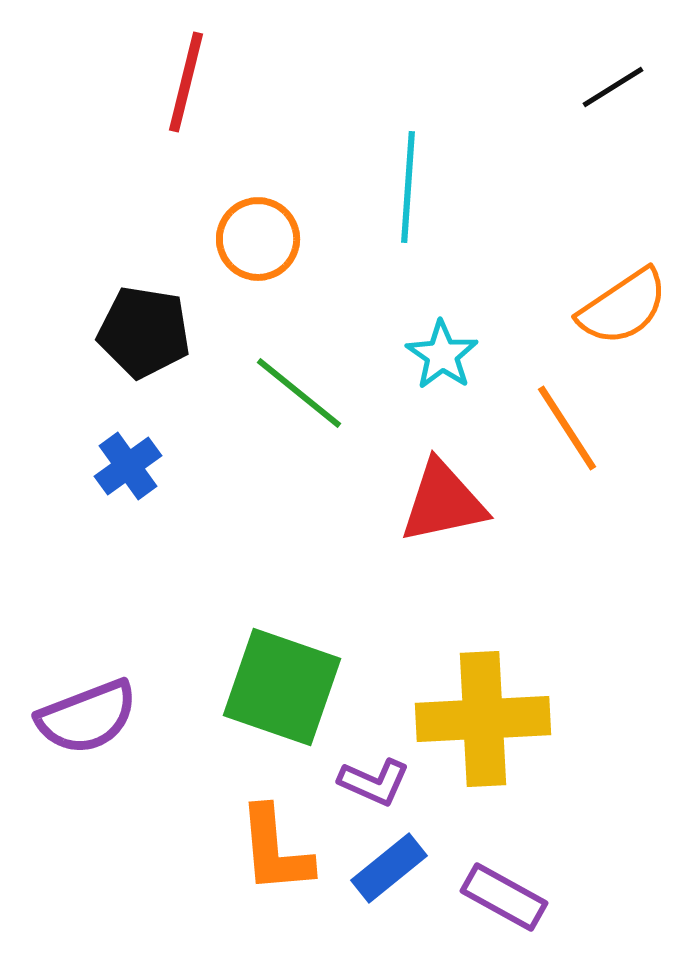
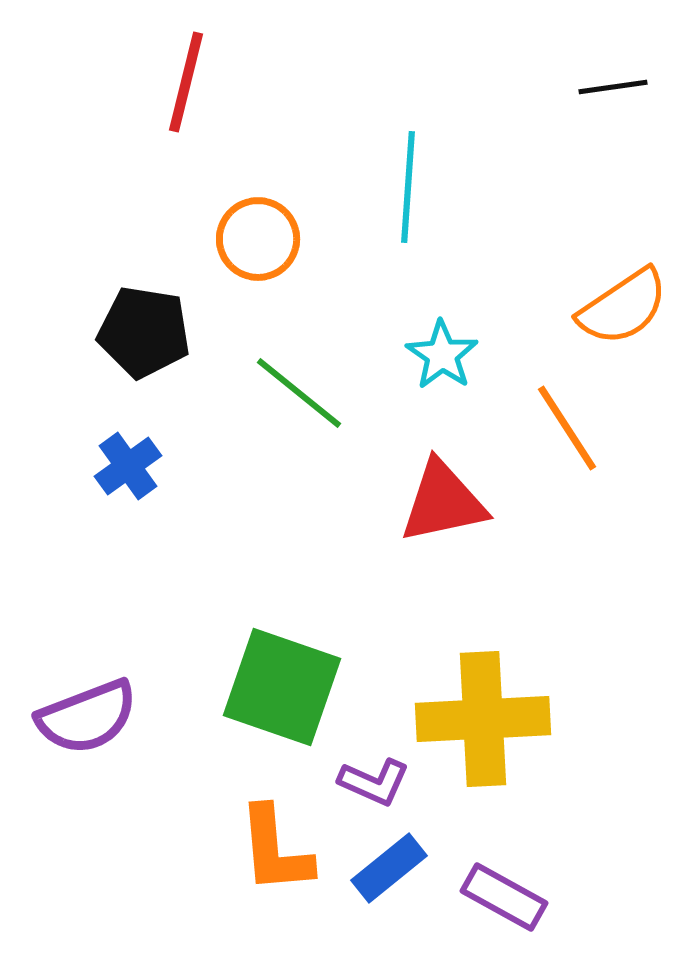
black line: rotated 24 degrees clockwise
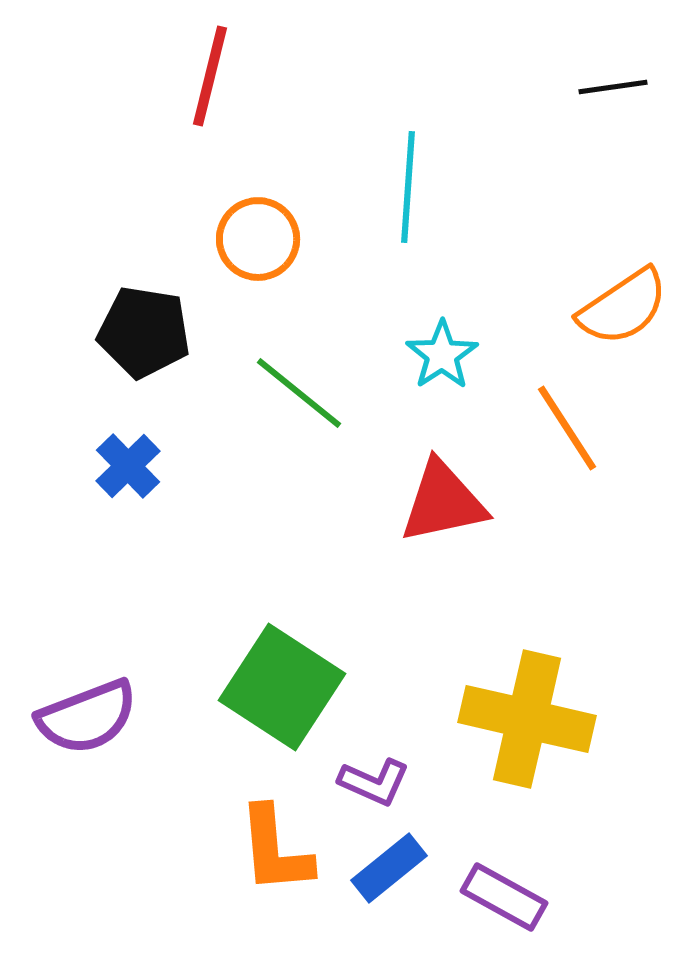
red line: moved 24 px right, 6 px up
cyan star: rotated 4 degrees clockwise
blue cross: rotated 8 degrees counterclockwise
green square: rotated 14 degrees clockwise
yellow cross: moved 44 px right; rotated 16 degrees clockwise
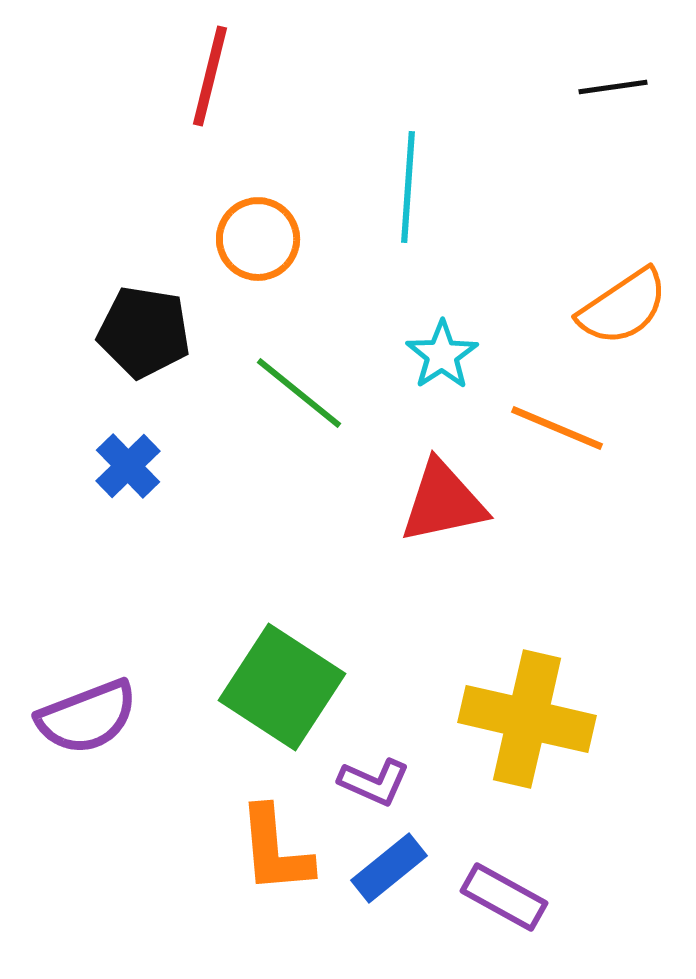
orange line: moved 10 px left; rotated 34 degrees counterclockwise
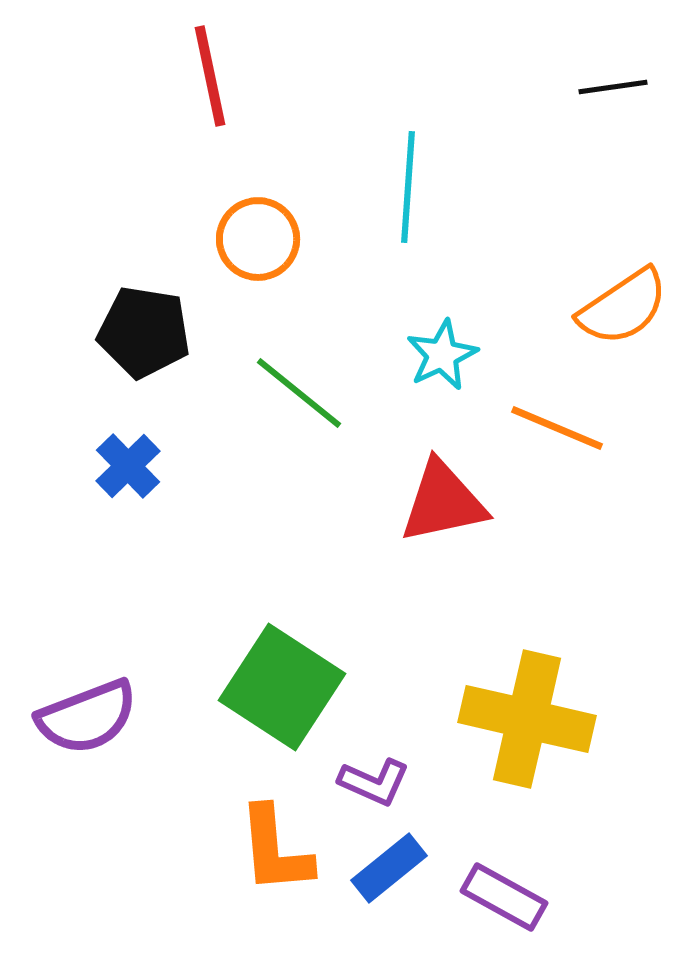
red line: rotated 26 degrees counterclockwise
cyan star: rotated 8 degrees clockwise
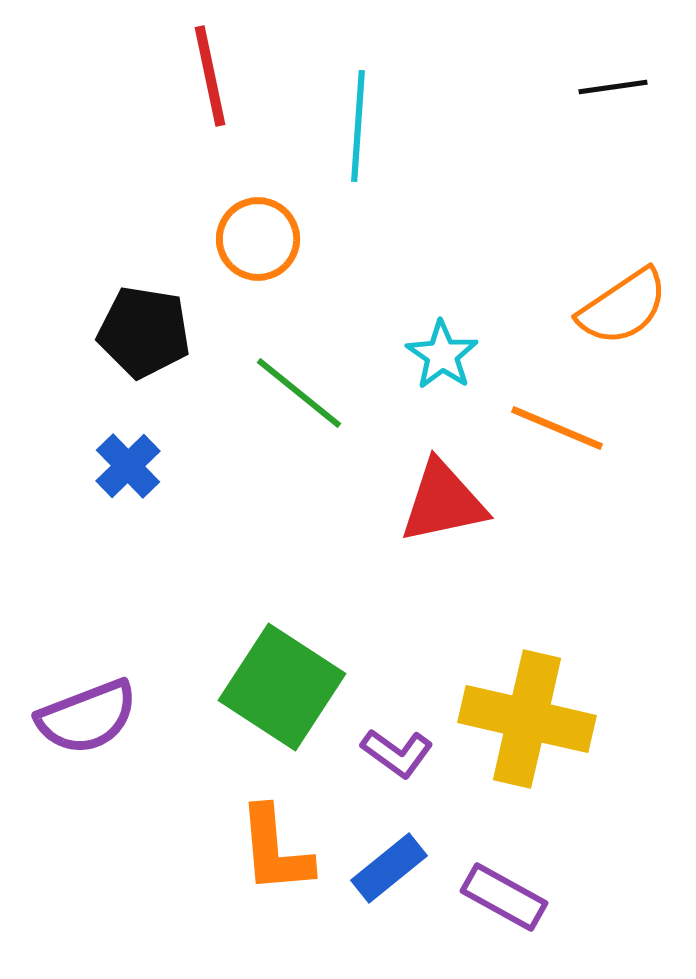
cyan line: moved 50 px left, 61 px up
cyan star: rotated 12 degrees counterclockwise
purple L-shape: moved 23 px right, 29 px up; rotated 12 degrees clockwise
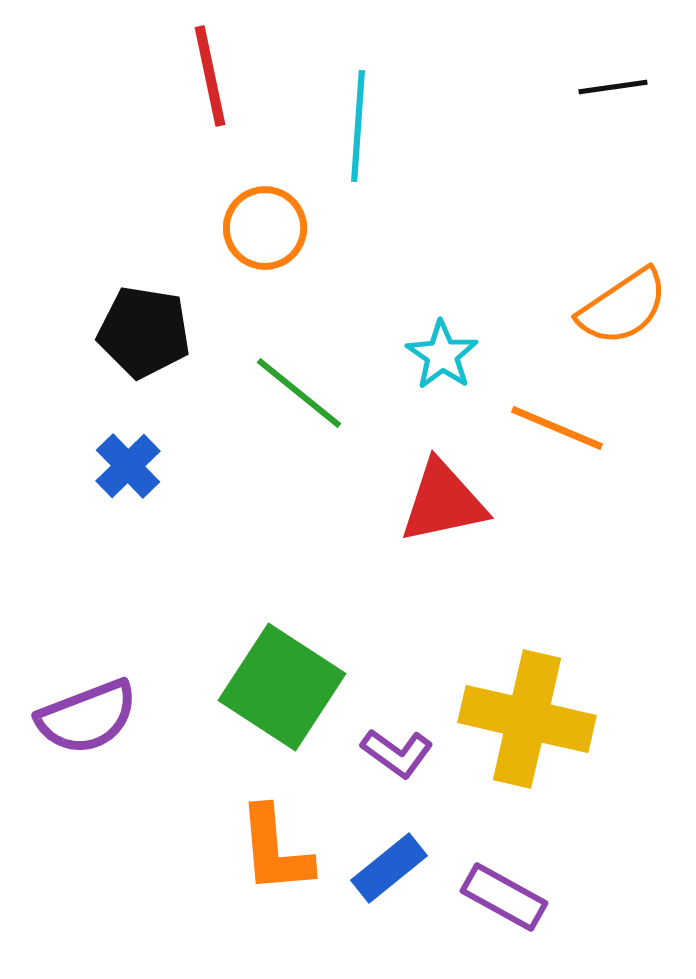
orange circle: moved 7 px right, 11 px up
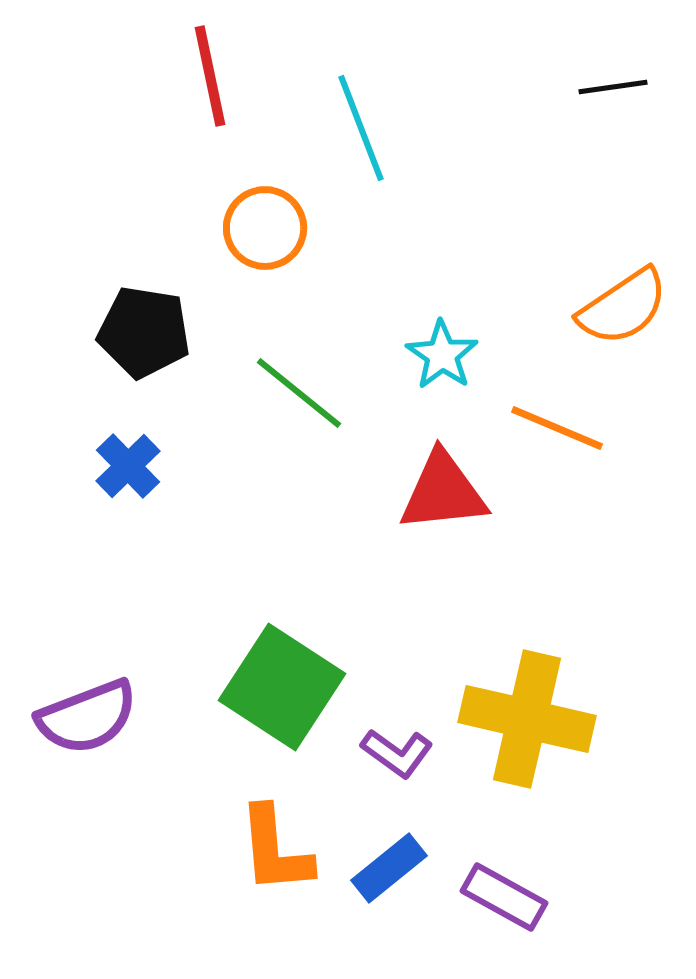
cyan line: moved 3 px right, 2 px down; rotated 25 degrees counterclockwise
red triangle: moved 10 px up; rotated 6 degrees clockwise
